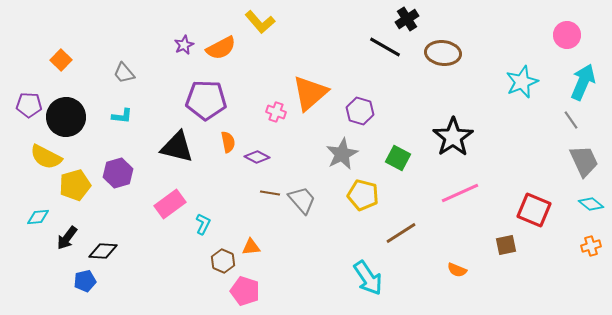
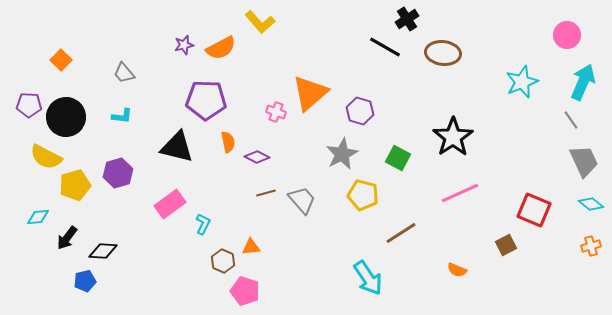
purple star at (184, 45): rotated 12 degrees clockwise
brown line at (270, 193): moved 4 px left; rotated 24 degrees counterclockwise
brown square at (506, 245): rotated 15 degrees counterclockwise
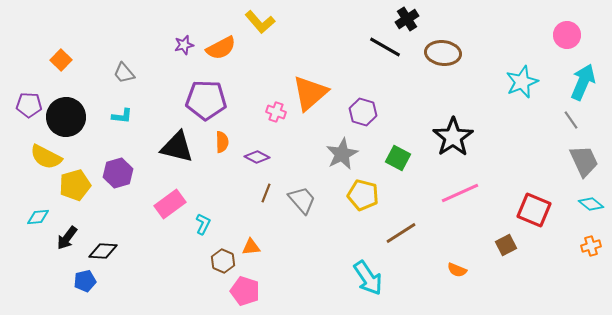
purple hexagon at (360, 111): moved 3 px right, 1 px down
orange semicircle at (228, 142): moved 6 px left; rotated 10 degrees clockwise
brown line at (266, 193): rotated 54 degrees counterclockwise
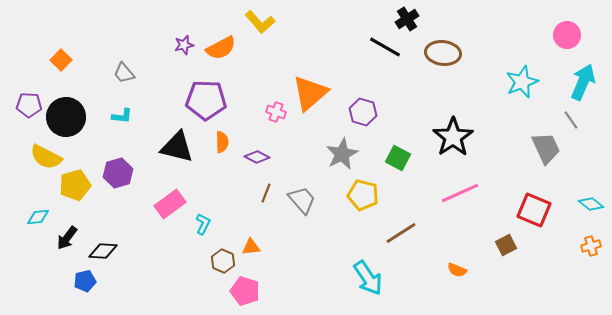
gray trapezoid at (584, 161): moved 38 px left, 13 px up
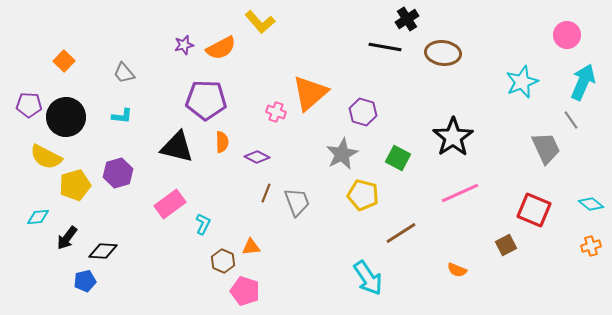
black line at (385, 47): rotated 20 degrees counterclockwise
orange square at (61, 60): moved 3 px right, 1 px down
gray trapezoid at (302, 200): moved 5 px left, 2 px down; rotated 20 degrees clockwise
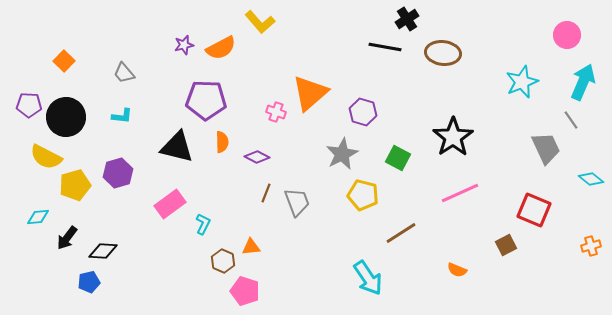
cyan diamond at (591, 204): moved 25 px up
blue pentagon at (85, 281): moved 4 px right, 1 px down
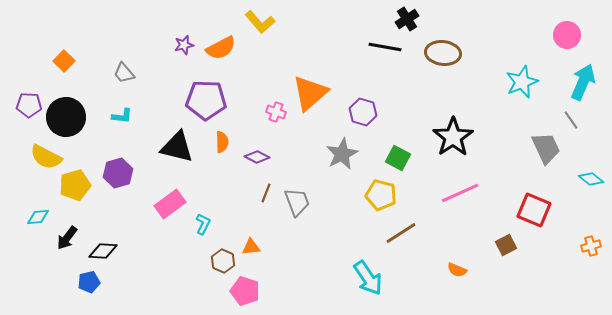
yellow pentagon at (363, 195): moved 18 px right
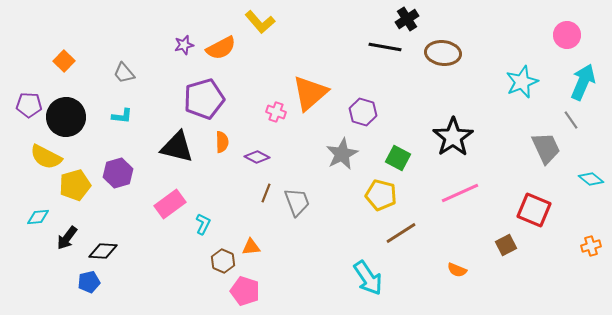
purple pentagon at (206, 100): moved 2 px left, 1 px up; rotated 18 degrees counterclockwise
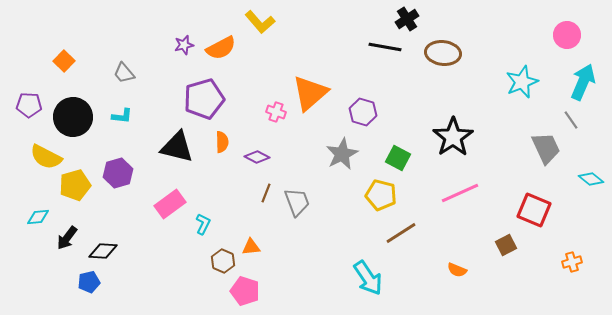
black circle at (66, 117): moved 7 px right
orange cross at (591, 246): moved 19 px left, 16 px down
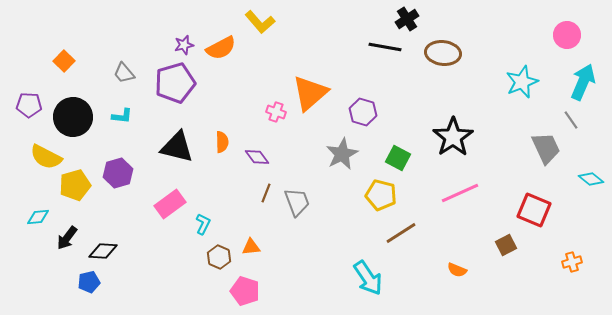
purple pentagon at (204, 99): moved 29 px left, 16 px up
purple diamond at (257, 157): rotated 25 degrees clockwise
brown hexagon at (223, 261): moved 4 px left, 4 px up
